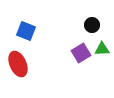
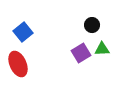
blue square: moved 3 px left, 1 px down; rotated 30 degrees clockwise
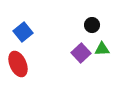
purple square: rotated 12 degrees counterclockwise
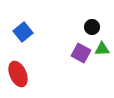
black circle: moved 2 px down
purple square: rotated 18 degrees counterclockwise
red ellipse: moved 10 px down
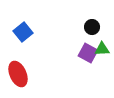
purple square: moved 7 px right
